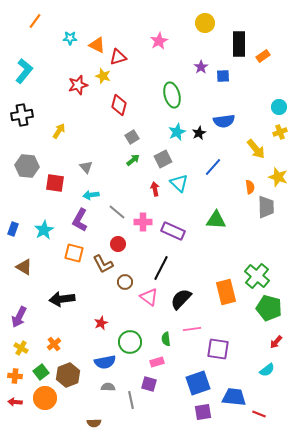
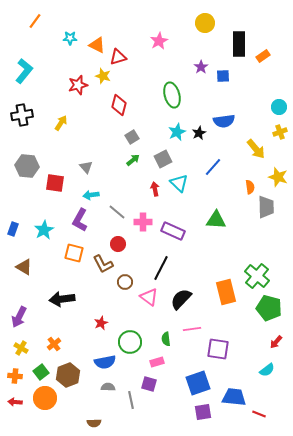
yellow arrow at (59, 131): moved 2 px right, 8 px up
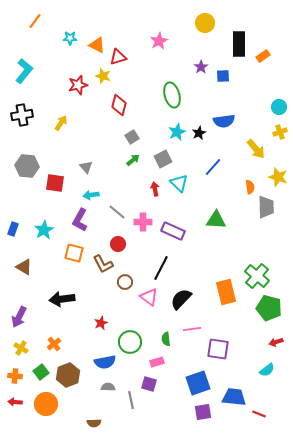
red arrow at (276, 342): rotated 32 degrees clockwise
orange circle at (45, 398): moved 1 px right, 6 px down
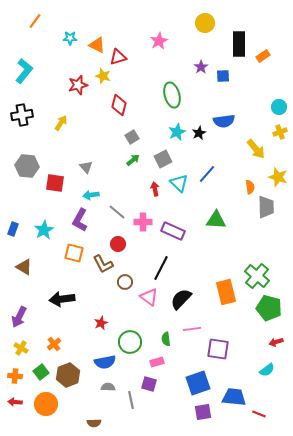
blue line at (213, 167): moved 6 px left, 7 px down
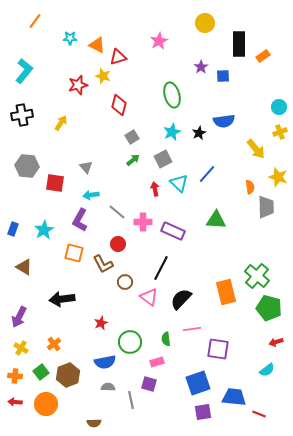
cyan star at (177, 132): moved 5 px left
